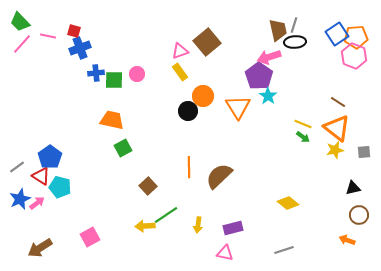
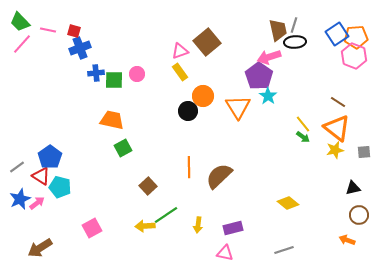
pink line at (48, 36): moved 6 px up
yellow line at (303, 124): rotated 30 degrees clockwise
pink square at (90, 237): moved 2 px right, 9 px up
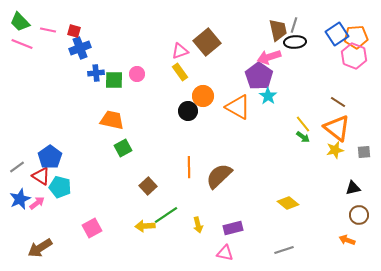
pink line at (22, 44): rotated 70 degrees clockwise
orange triangle at (238, 107): rotated 28 degrees counterclockwise
yellow arrow at (198, 225): rotated 21 degrees counterclockwise
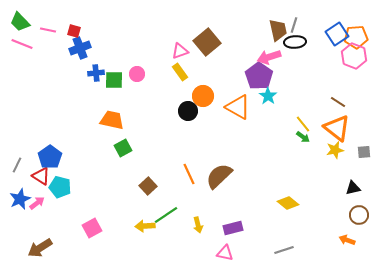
gray line at (17, 167): moved 2 px up; rotated 28 degrees counterclockwise
orange line at (189, 167): moved 7 px down; rotated 25 degrees counterclockwise
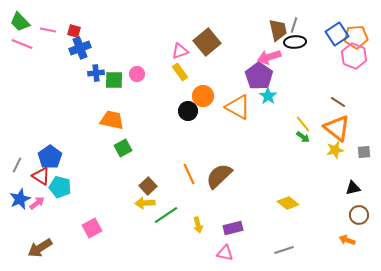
yellow arrow at (145, 226): moved 23 px up
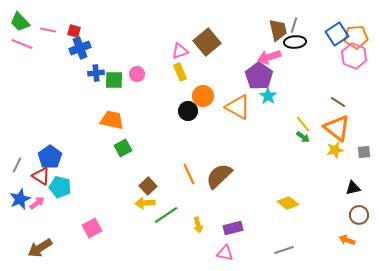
yellow rectangle at (180, 72): rotated 12 degrees clockwise
